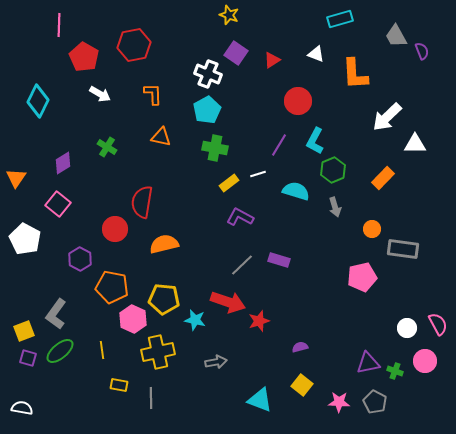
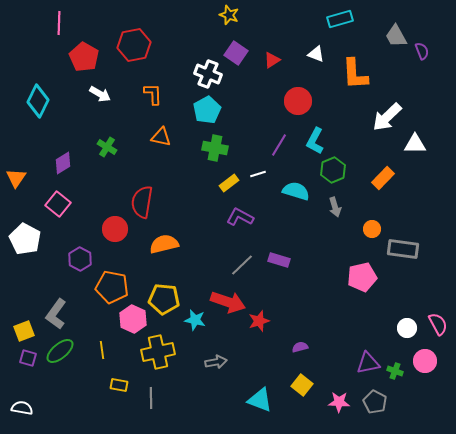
pink line at (59, 25): moved 2 px up
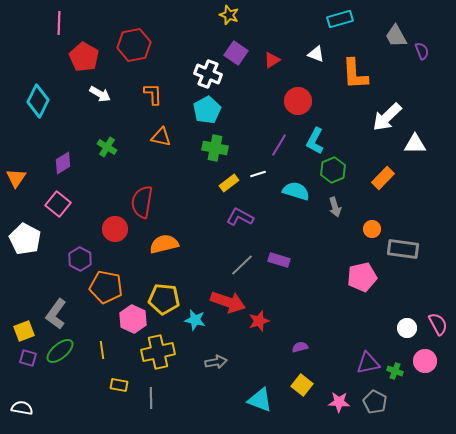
orange pentagon at (112, 287): moved 6 px left
